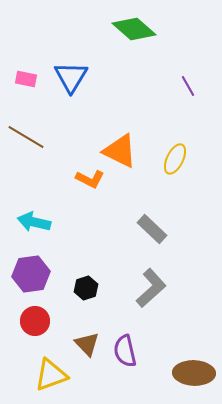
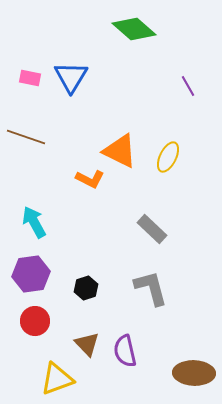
pink rectangle: moved 4 px right, 1 px up
brown line: rotated 12 degrees counterclockwise
yellow ellipse: moved 7 px left, 2 px up
cyan arrow: rotated 48 degrees clockwise
gray L-shape: rotated 63 degrees counterclockwise
yellow triangle: moved 6 px right, 4 px down
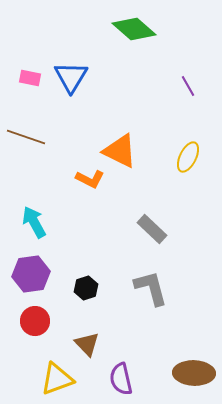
yellow ellipse: moved 20 px right
purple semicircle: moved 4 px left, 28 px down
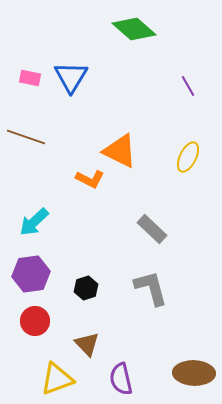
cyan arrow: rotated 104 degrees counterclockwise
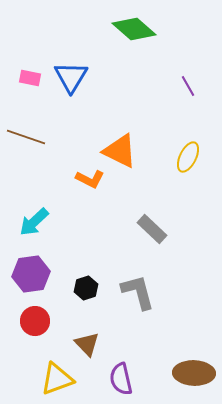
gray L-shape: moved 13 px left, 4 px down
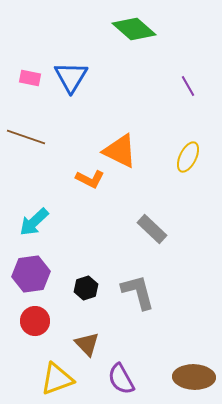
brown ellipse: moved 4 px down
purple semicircle: rotated 16 degrees counterclockwise
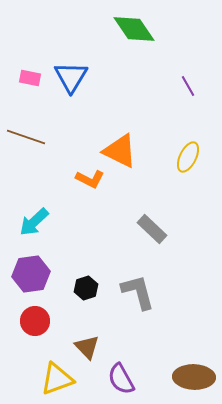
green diamond: rotated 15 degrees clockwise
brown triangle: moved 3 px down
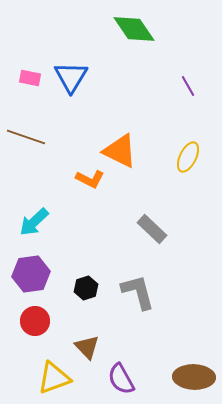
yellow triangle: moved 3 px left, 1 px up
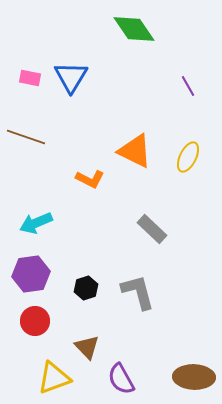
orange triangle: moved 15 px right
cyan arrow: moved 2 px right, 1 px down; rotated 20 degrees clockwise
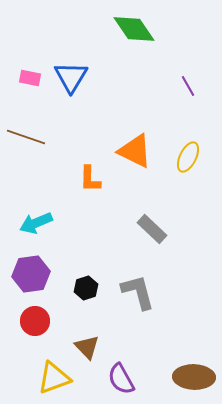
orange L-shape: rotated 64 degrees clockwise
